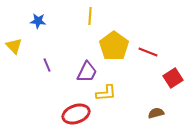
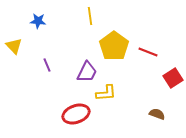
yellow line: rotated 12 degrees counterclockwise
brown semicircle: moved 1 px right, 1 px down; rotated 35 degrees clockwise
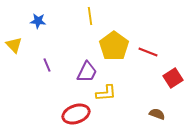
yellow triangle: moved 1 px up
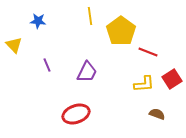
yellow pentagon: moved 7 px right, 15 px up
red square: moved 1 px left, 1 px down
yellow L-shape: moved 38 px right, 9 px up
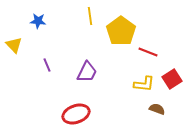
yellow L-shape: rotated 10 degrees clockwise
brown semicircle: moved 5 px up
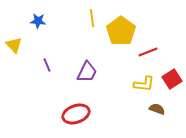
yellow line: moved 2 px right, 2 px down
red line: rotated 42 degrees counterclockwise
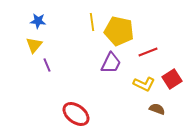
yellow line: moved 4 px down
yellow pentagon: moved 2 px left; rotated 24 degrees counterclockwise
yellow triangle: moved 20 px right; rotated 24 degrees clockwise
purple trapezoid: moved 24 px right, 9 px up
yellow L-shape: rotated 20 degrees clockwise
red ellipse: rotated 56 degrees clockwise
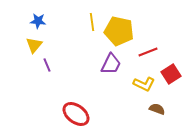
purple trapezoid: moved 1 px down
red square: moved 1 px left, 5 px up
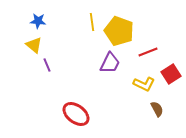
yellow pentagon: rotated 8 degrees clockwise
yellow triangle: rotated 30 degrees counterclockwise
purple trapezoid: moved 1 px left, 1 px up
brown semicircle: rotated 42 degrees clockwise
